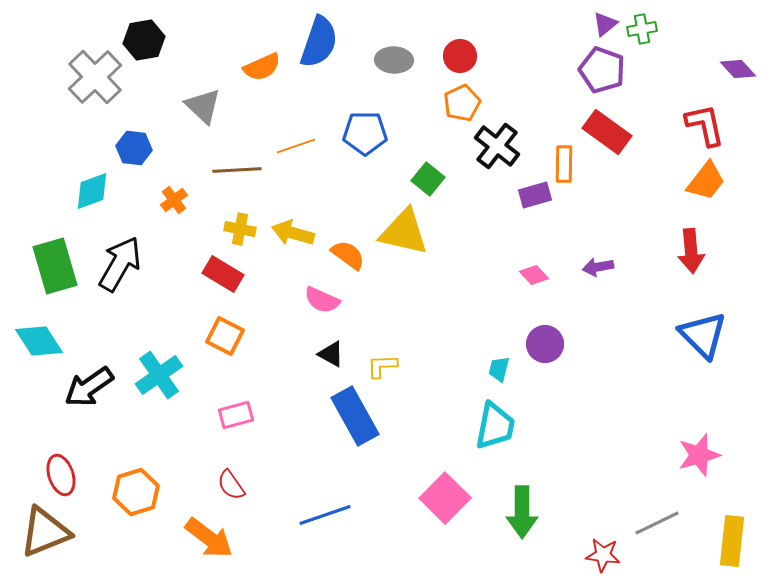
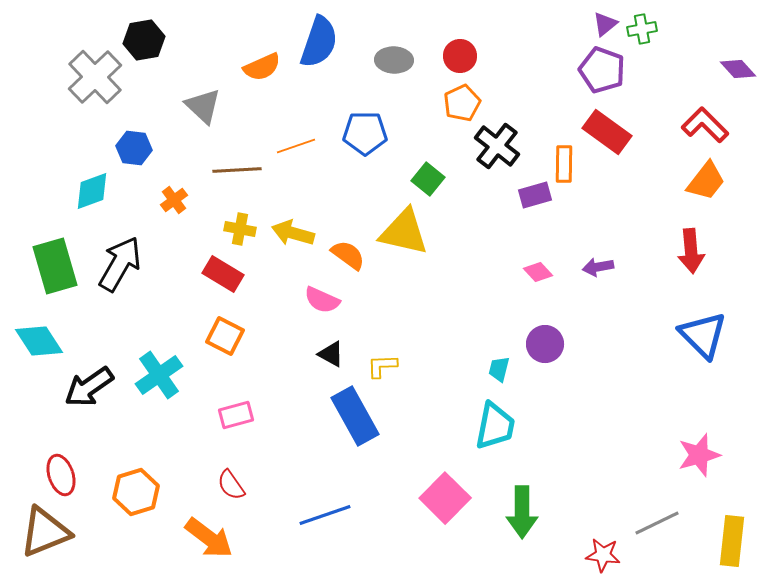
red L-shape at (705, 125): rotated 33 degrees counterclockwise
pink diamond at (534, 275): moved 4 px right, 3 px up
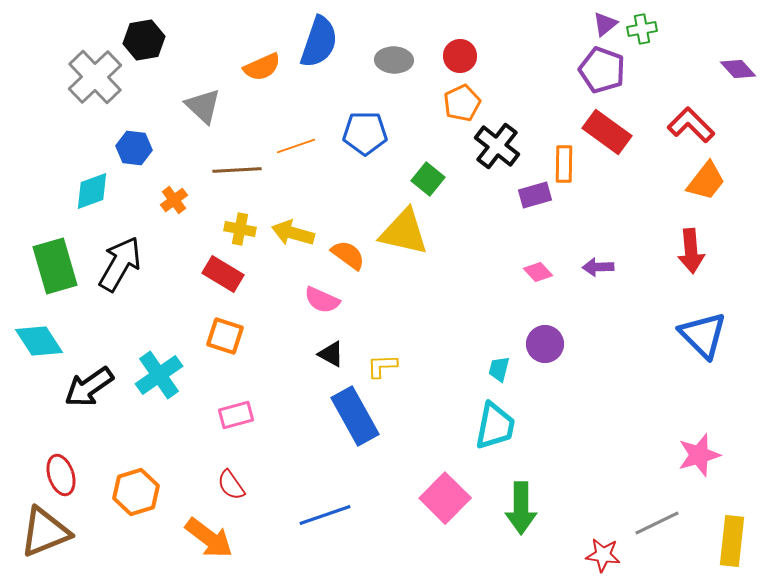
red L-shape at (705, 125): moved 14 px left
purple arrow at (598, 267): rotated 8 degrees clockwise
orange square at (225, 336): rotated 9 degrees counterclockwise
green arrow at (522, 512): moved 1 px left, 4 px up
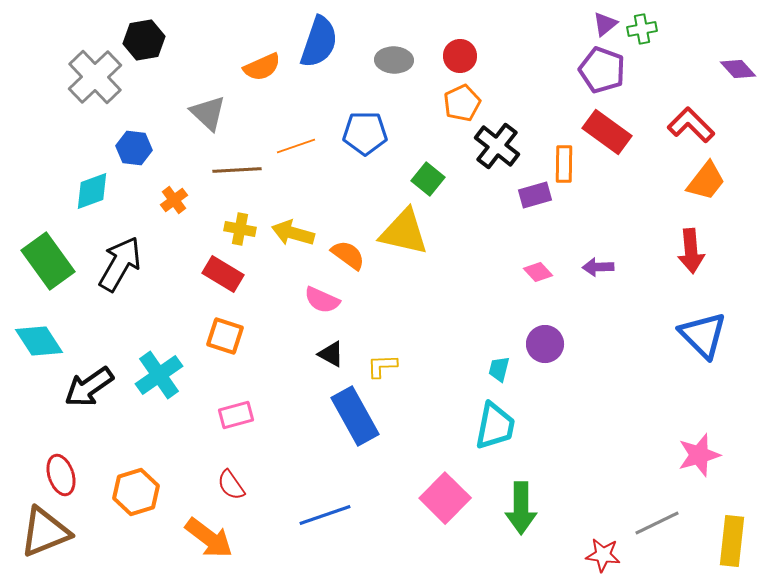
gray triangle at (203, 106): moved 5 px right, 7 px down
green rectangle at (55, 266): moved 7 px left, 5 px up; rotated 20 degrees counterclockwise
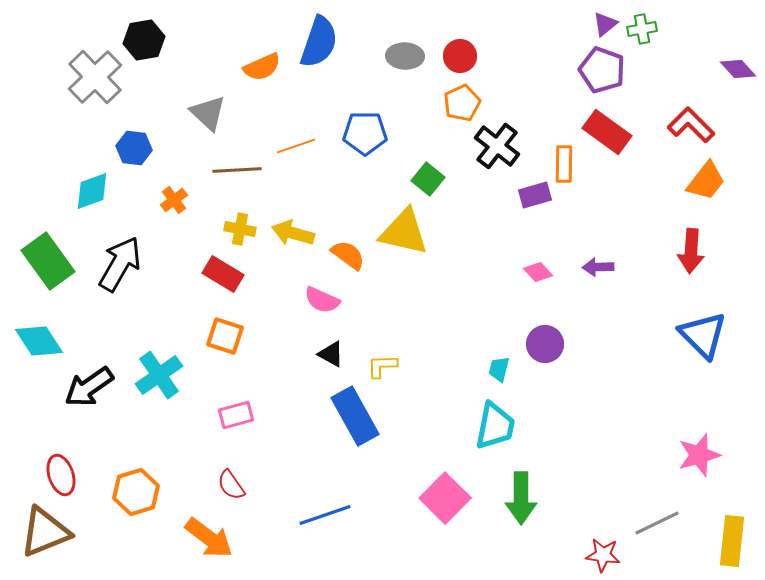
gray ellipse at (394, 60): moved 11 px right, 4 px up
red arrow at (691, 251): rotated 9 degrees clockwise
green arrow at (521, 508): moved 10 px up
